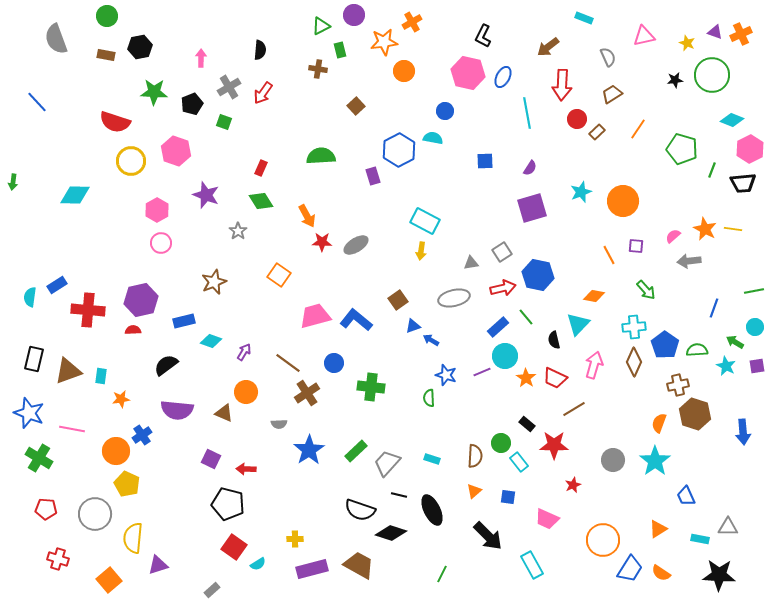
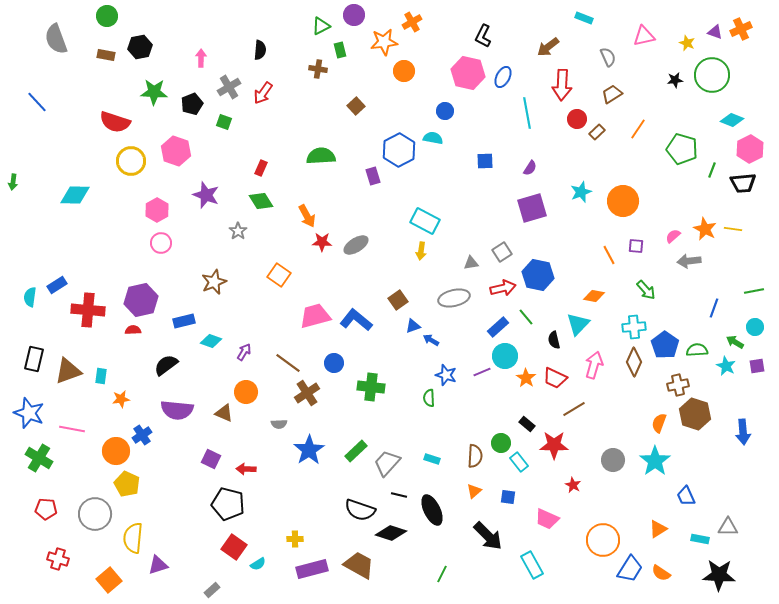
orange cross at (741, 34): moved 5 px up
red star at (573, 485): rotated 21 degrees counterclockwise
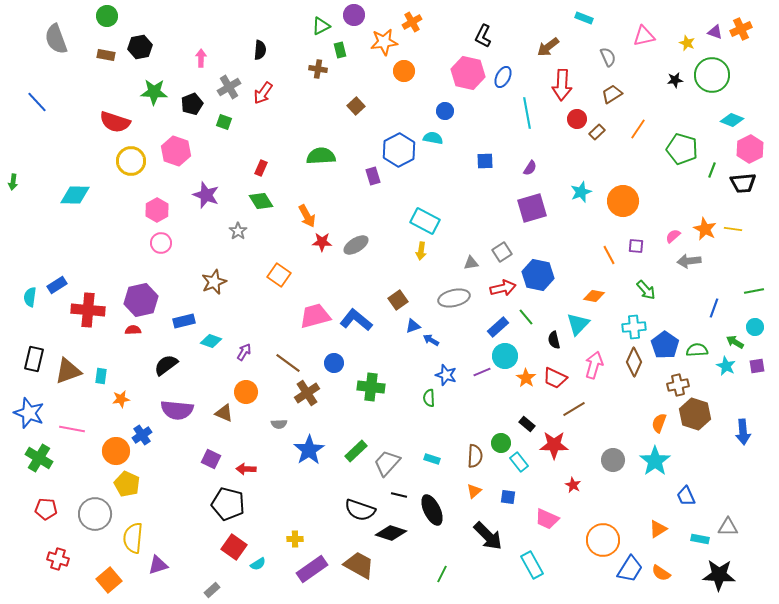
purple rectangle at (312, 569): rotated 20 degrees counterclockwise
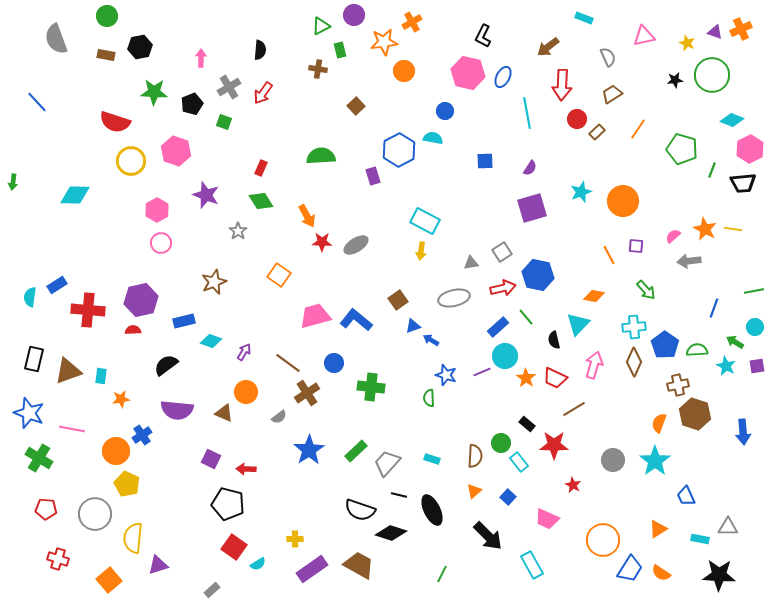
gray semicircle at (279, 424): moved 7 px up; rotated 35 degrees counterclockwise
blue square at (508, 497): rotated 35 degrees clockwise
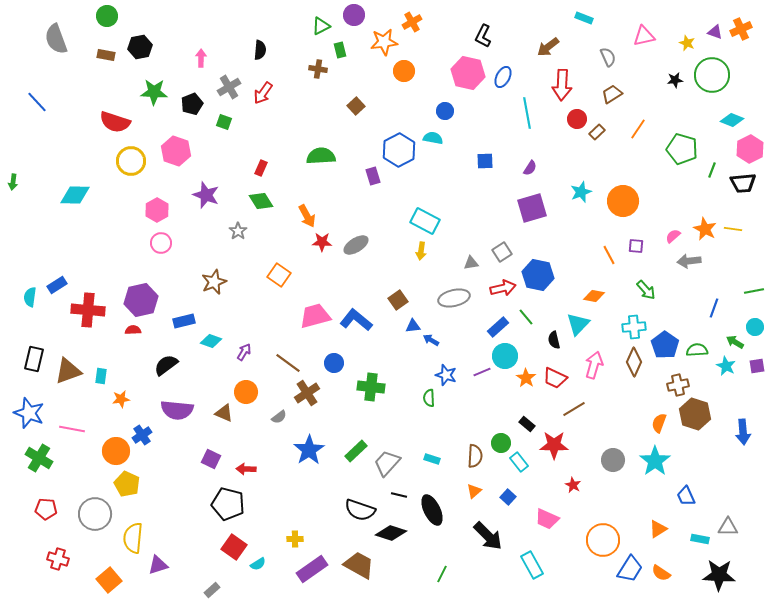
blue triangle at (413, 326): rotated 14 degrees clockwise
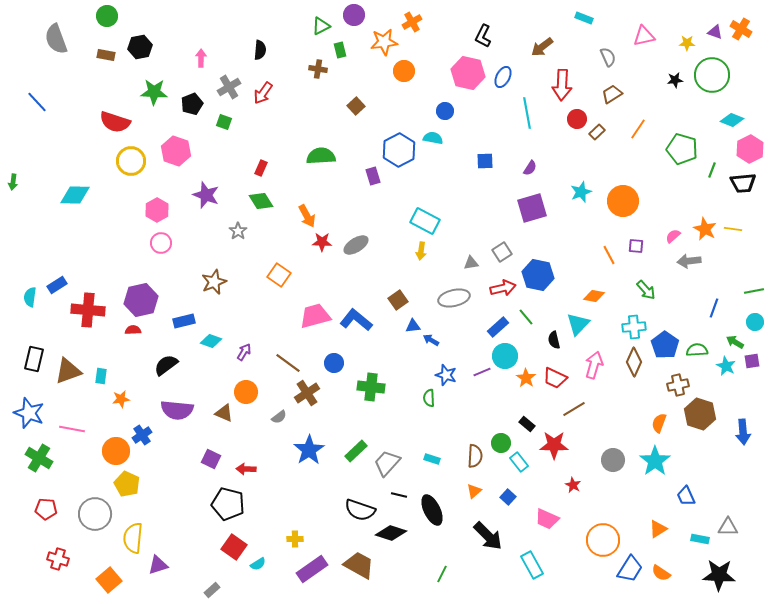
orange cross at (741, 29): rotated 35 degrees counterclockwise
yellow star at (687, 43): rotated 21 degrees counterclockwise
brown arrow at (548, 47): moved 6 px left
cyan circle at (755, 327): moved 5 px up
purple square at (757, 366): moved 5 px left, 5 px up
brown hexagon at (695, 414): moved 5 px right
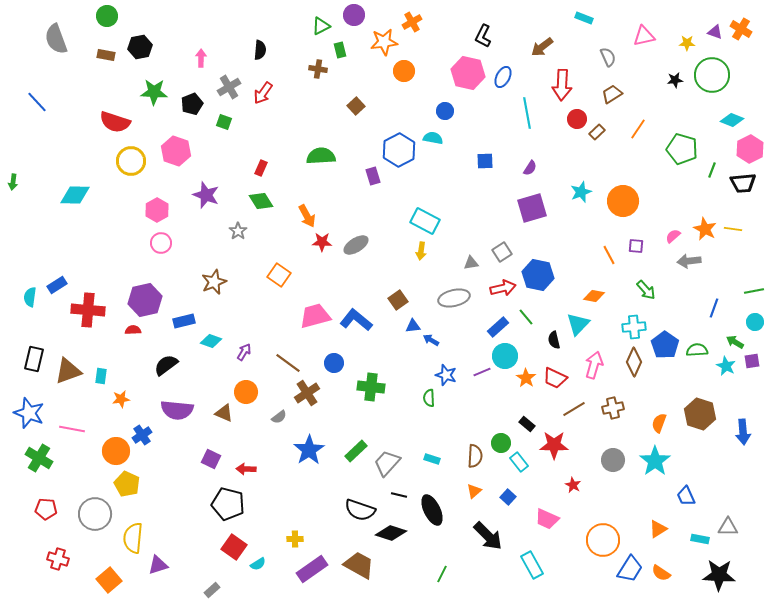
purple hexagon at (141, 300): moved 4 px right
brown cross at (678, 385): moved 65 px left, 23 px down
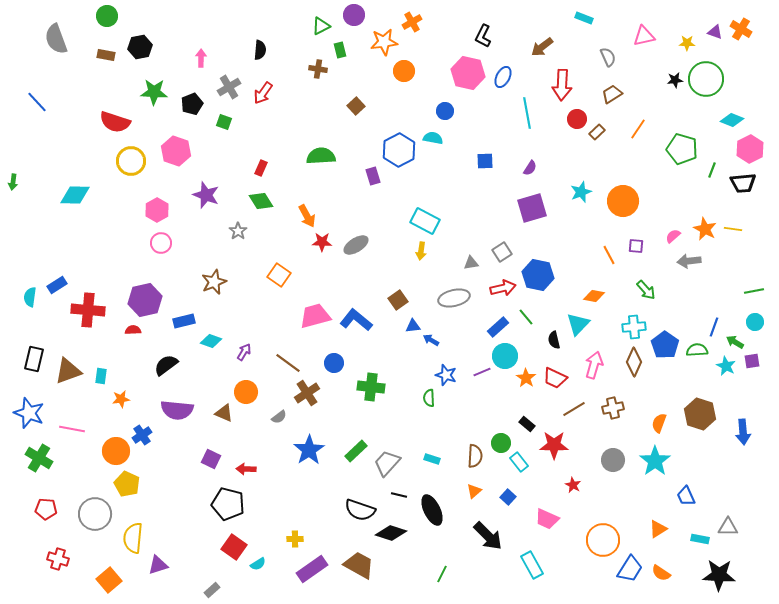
green circle at (712, 75): moved 6 px left, 4 px down
blue line at (714, 308): moved 19 px down
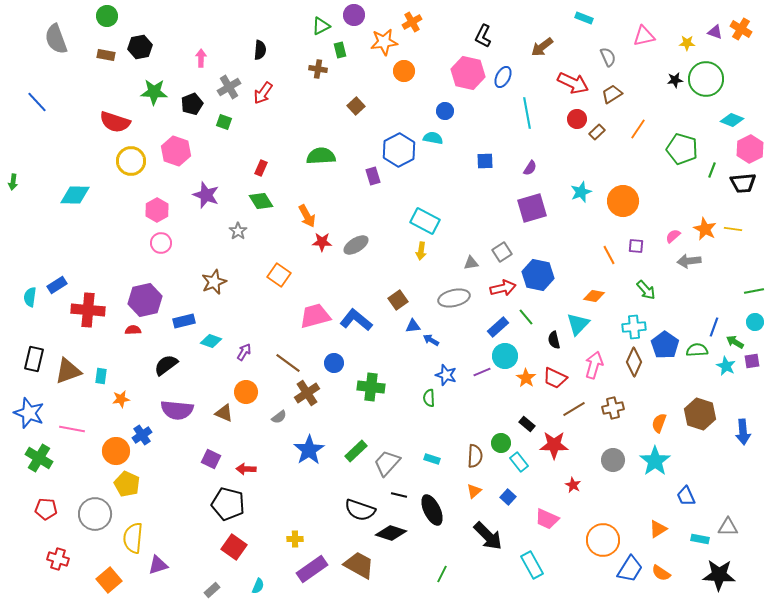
red arrow at (562, 85): moved 11 px right, 2 px up; rotated 68 degrees counterclockwise
cyan semicircle at (258, 564): moved 22 px down; rotated 35 degrees counterclockwise
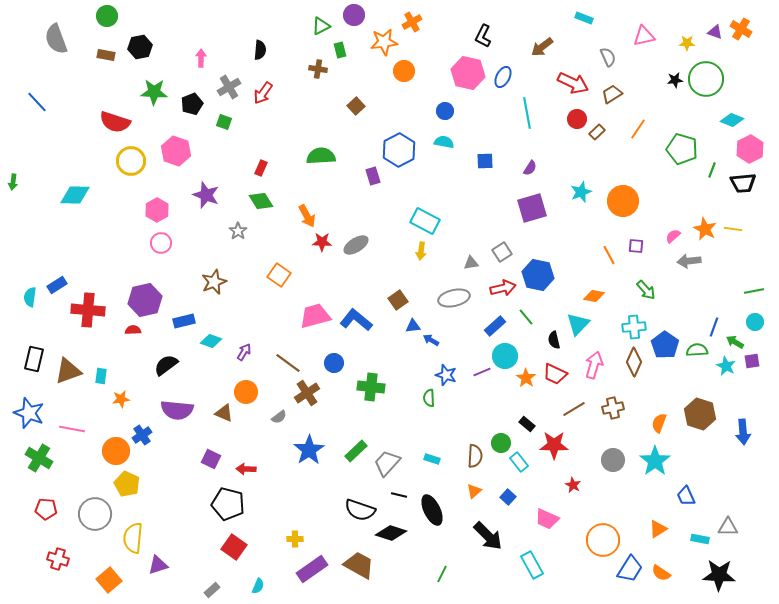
cyan semicircle at (433, 138): moved 11 px right, 4 px down
blue rectangle at (498, 327): moved 3 px left, 1 px up
red trapezoid at (555, 378): moved 4 px up
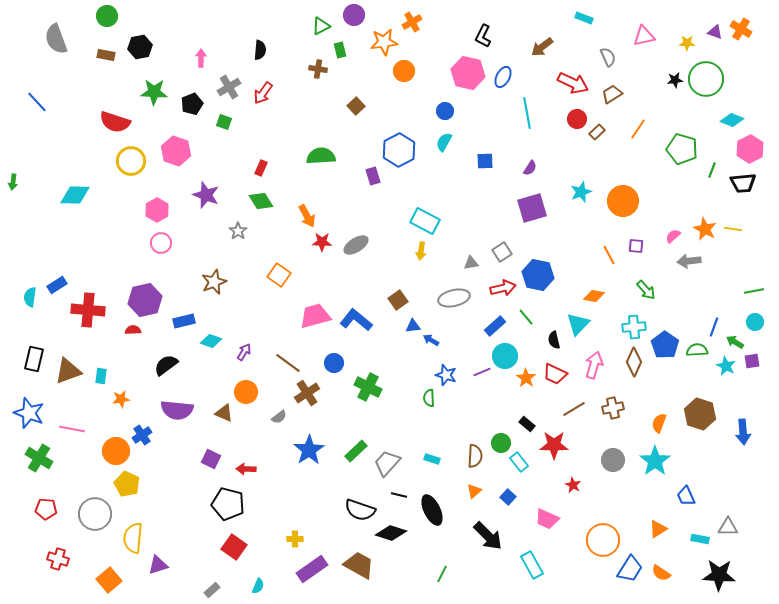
cyan semicircle at (444, 142): rotated 72 degrees counterclockwise
green cross at (371, 387): moved 3 px left; rotated 20 degrees clockwise
